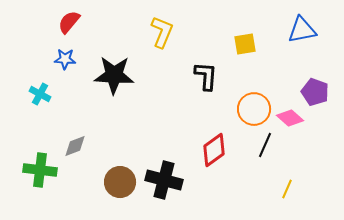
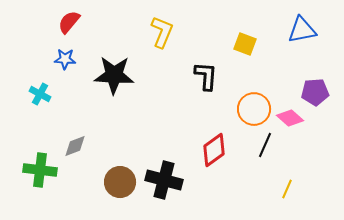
yellow square: rotated 30 degrees clockwise
purple pentagon: rotated 24 degrees counterclockwise
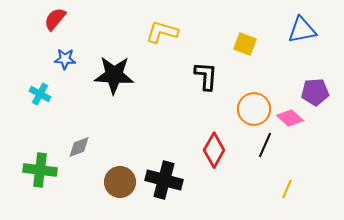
red semicircle: moved 14 px left, 3 px up
yellow L-shape: rotated 96 degrees counterclockwise
gray diamond: moved 4 px right, 1 px down
red diamond: rotated 24 degrees counterclockwise
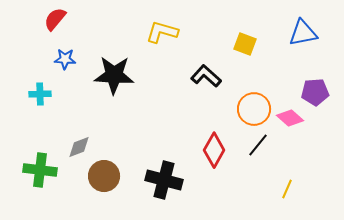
blue triangle: moved 1 px right, 3 px down
black L-shape: rotated 52 degrees counterclockwise
cyan cross: rotated 30 degrees counterclockwise
black line: moved 7 px left; rotated 15 degrees clockwise
brown circle: moved 16 px left, 6 px up
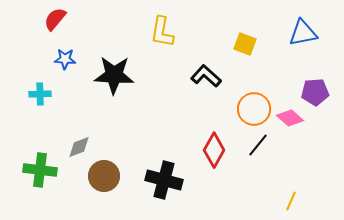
yellow L-shape: rotated 96 degrees counterclockwise
yellow line: moved 4 px right, 12 px down
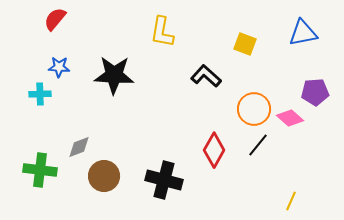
blue star: moved 6 px left, 8 px down
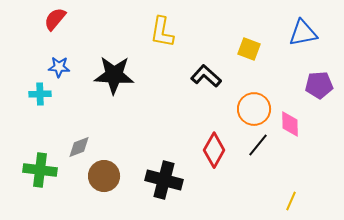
yellow square: moved 4 px right, 5 px down
purple pentagon: moved 4 px right, 7 px up
pink diamond: moved 6 px down; rotated 48 degrees clockwise
